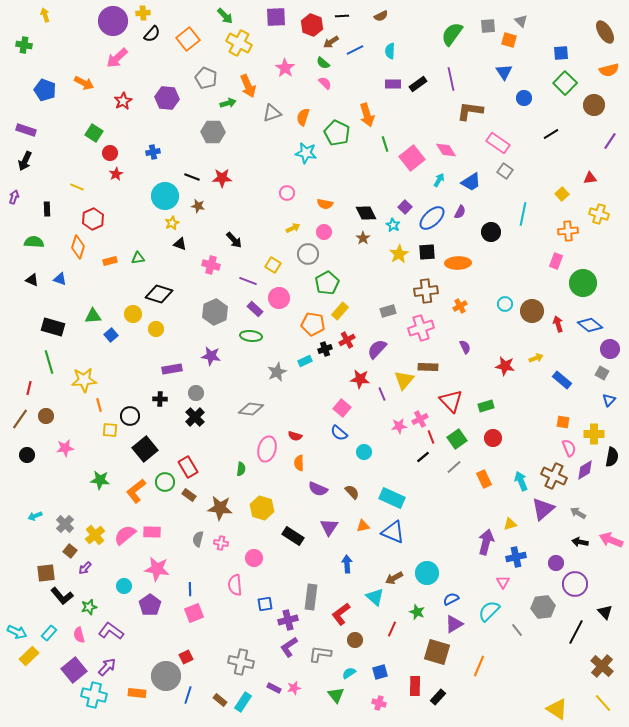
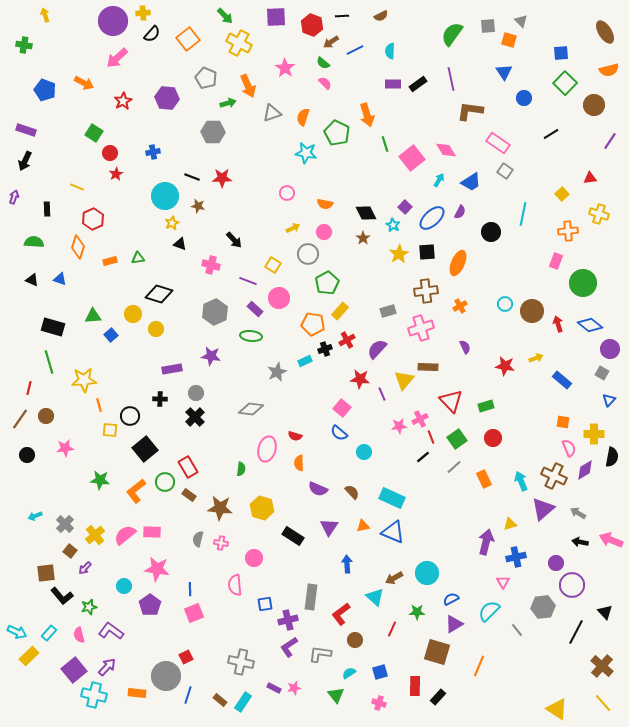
orange ellipse at (458, 263): rotated 65 degrees counterclockwise
purple circle at (575, 584): moved 3 px left, 1 px down
green star at (417, 612): rotated 21 degrees counterclockwise
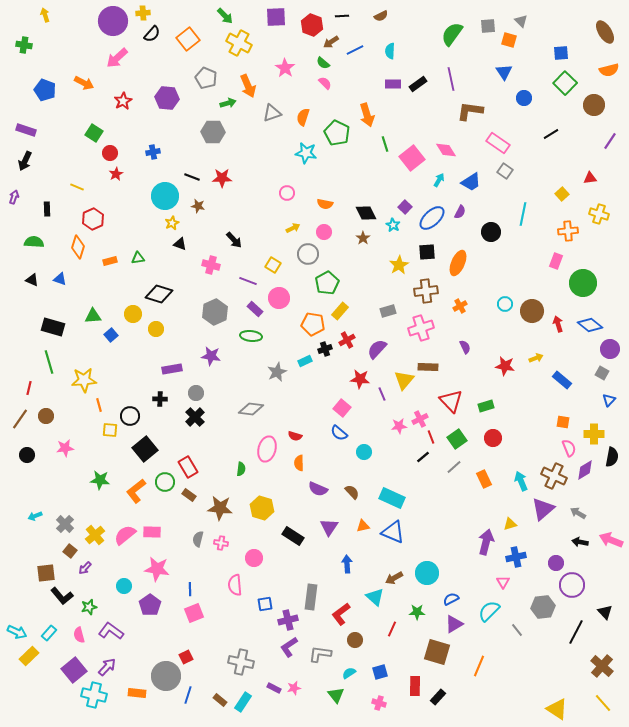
yellow star at (399, 254): moved 11 px down
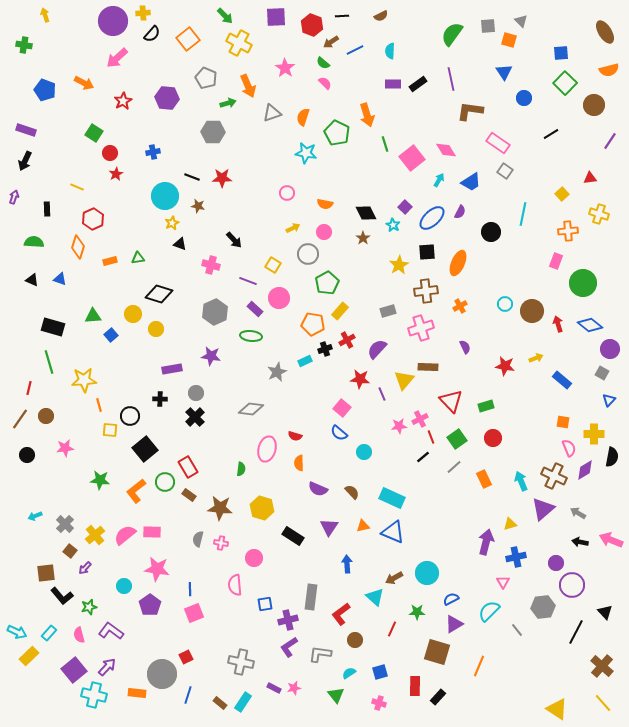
gray circle at (166, 676): moved 4 px left, 2 px up
brown rectangle at (220, 700): moved 3 px down
